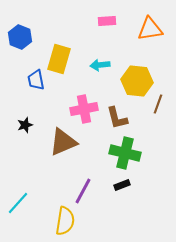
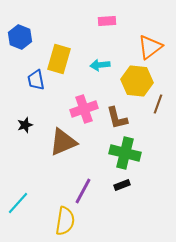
orange triangle: moved 18 px down; rotated 28 degrees counterclockwise
pink cross: rotated 8 degrees counterclockwise
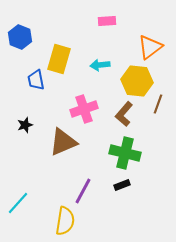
brown L-shape: moved 7 px right, 4 px up; rotated 55 degrees clockwise
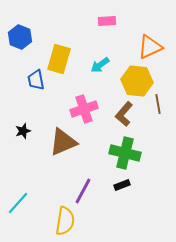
orange triangle: rotated 12 degrees clockwise
cyan arrow: rotated 30 degrees counterclockwise
brown line: rotated 30 degrees counterclockwise
black star: moved 2 px left, 6 px down
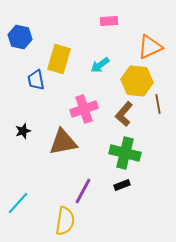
pink rectangle: moved 2 px right
blue hexagon: rotated 10 degrees counterclockwise
brown triangle: rotated 12 degrees clockwise
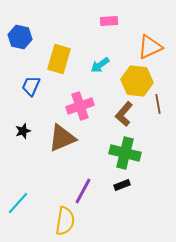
blue trapezoid: moved 5 px left, 6 px down; rotated 35 degrees clockwise
pink cross: moved 4 px left, 3 px up
brown triangle: moved 1 px left, 4 px up; rotated 12 degrees counterclockwise
